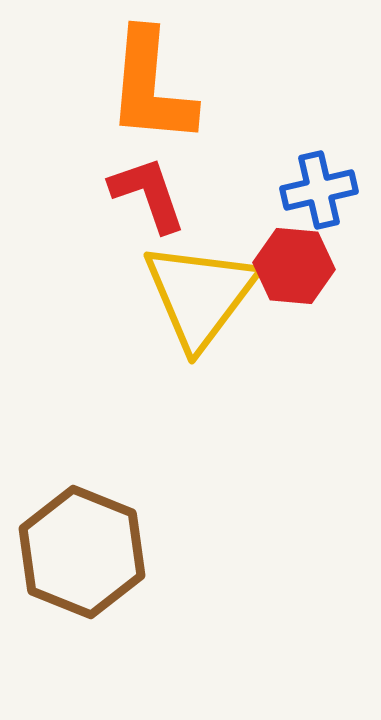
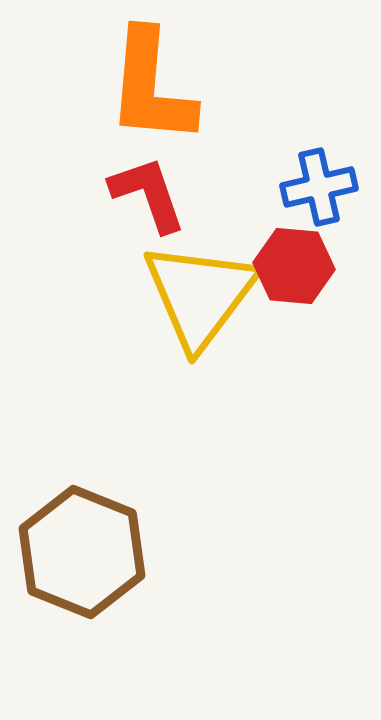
blue cross: moved 3 px up
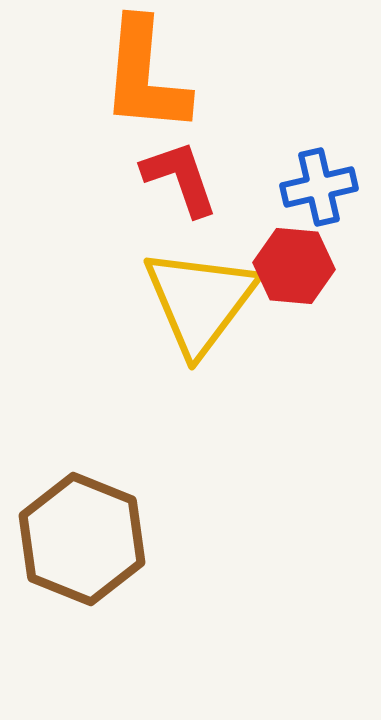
orange L-shape: moved 6 px left, 11 px up
red L-shape: moved 32 px right, 16 px up
yellow triangle: moved 6 px down
brown hexagon: moved 13 px up
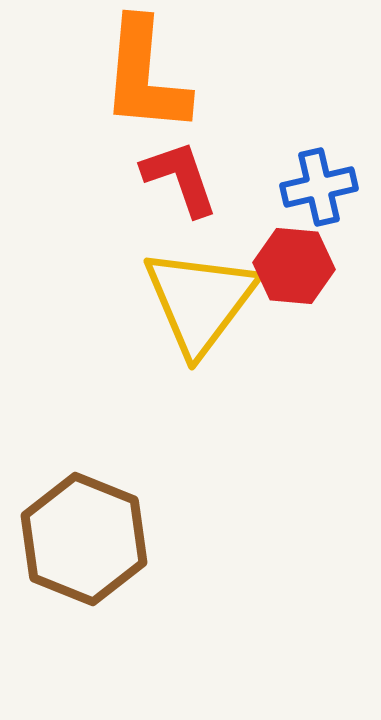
brown hexagon: moved 2 px right
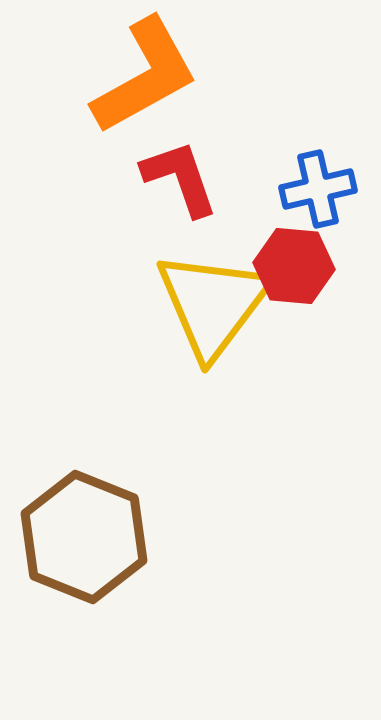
orange L-shape: rotated 124 degrees counterclockwise
blue cross: moved 1 px left, 2 px down
yellow triangle: moved 13 px right, 3 px down
brown hexagon: moved 2 px up
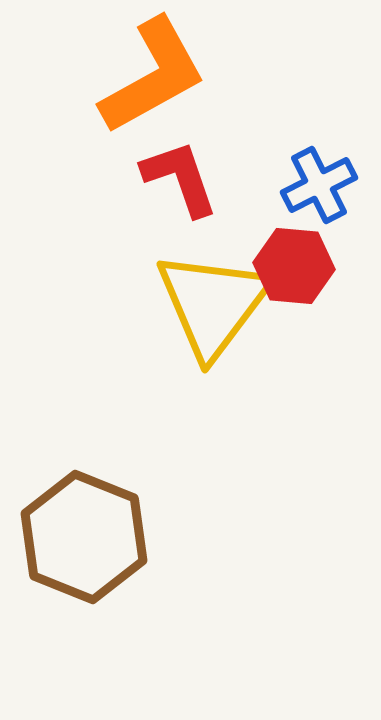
orange L-shape: moved 8 px right
blue cross: moved 1 px right, 4 px up; rotated 14 degrees counterclockwise
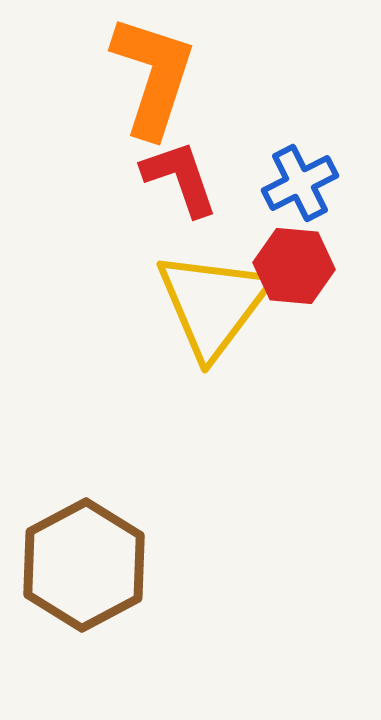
orange L-shape: rotated 43 degrees counterclockwise
blue cross: moved 19 px left, 2 px up
brown hexagon: moved 28 px down; rotated 10 degrees clockwise
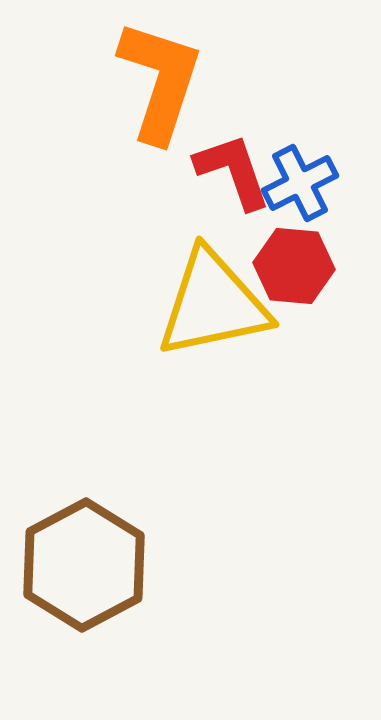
orange L-shape: moved 7 px right, 5 px down
red L-shape: moved 53 px right, 7 px up
yellow triangle: rotated 41 degrees clockwise
